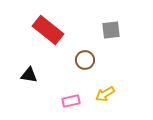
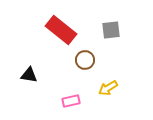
red rectangle: moved 13 px right
yellow arrow: moved 3 px right, 6 px up
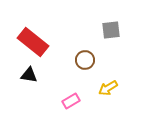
red rectangle: moved 28 px left, 12 px down
pink rectangle: rotated 18 degrees counterclockwise
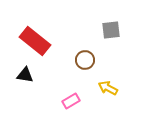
red rectangle: moved 2 px right, 1 px up
black triangle: moved 4 px left
yellow arrow: rotated 60 degrees clockwise
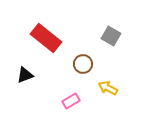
gray square: moved 6 px down; rotated 36 degrees clockwise
red rectangle: moved 11 px right, 3 px up
brown circle: moved 2 px left, 4 px down
black triangle: rotated 30 degrees counterclockwise
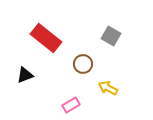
pink rectangle: moved 4 px down
